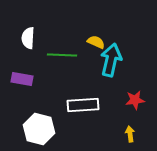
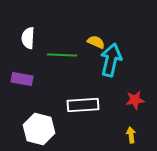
yellow arrow: moved 1 px right, 1 px down
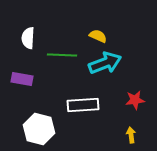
yellow semicircle: moved 2 px right, 6 px up
cyan arrow: moved 6 px left, 3 px down; rotated 56 degrees clockwise
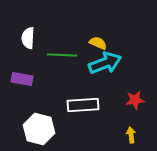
yellow semicircle: moved 7 px down
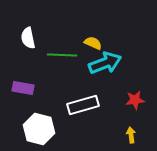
white semicircle: rotated 15 degrees counterclockwise
yellow semicircle: moved 5 px left
purple rectangle: moved 1 px right, 9 px down
white rectangle: rotated 12 degrees counterclockwise
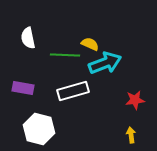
yellow semicircle: moved 3 px left, 1 px down
green line: moved 3 px right
white rectangle: moved 10 px left, 14 px up
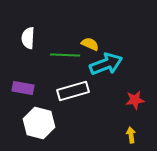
white semicircle: rotated 15 degrees clockwise
cyan arrow: moved 1 px right, 1 px down
white hexagon: moved 6 px up
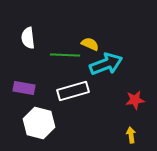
white semicircle: rotated 10 degrees counterclockwise
purple rectangle: moved 1 px right
